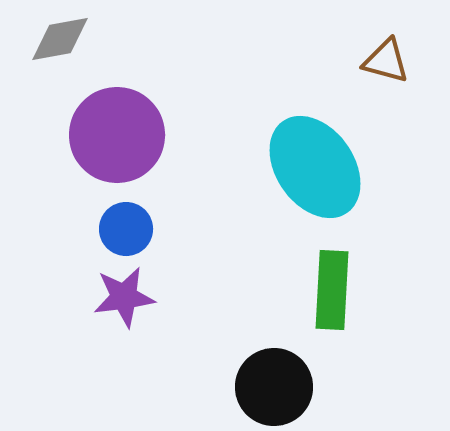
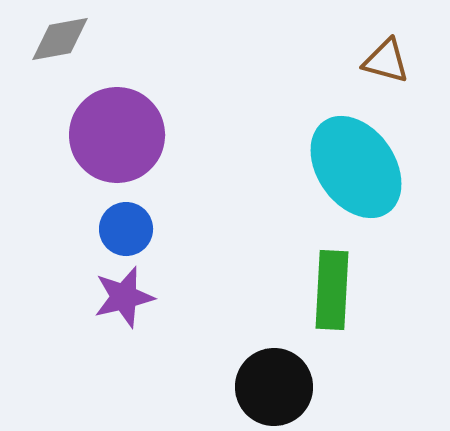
cyan ellipse: moved 41 px right
purple star: rotated 6 degrees counterclockwise
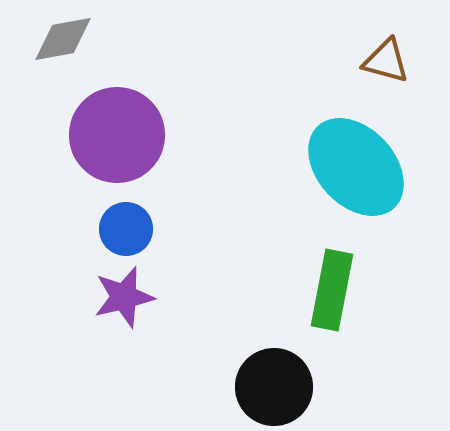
gray diamond: moved 3 px right
cyan ellipse: rotated 8 degrees counterclockwise
green rectangle: rotated 8 degrees clockwise
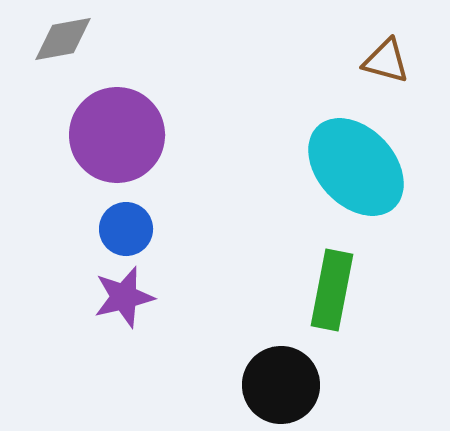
black circle: moved 7 px right, 2 px up
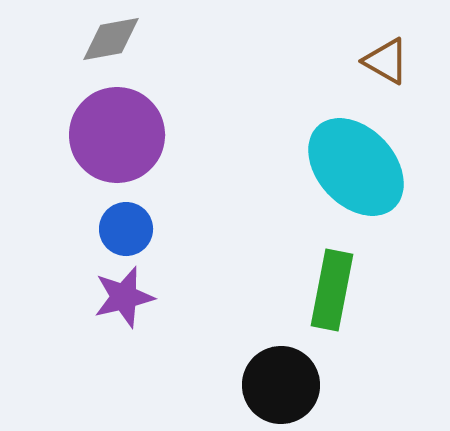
gray diamond: moved 48 px right
brown triangle: rotated 15 degrees clockwise
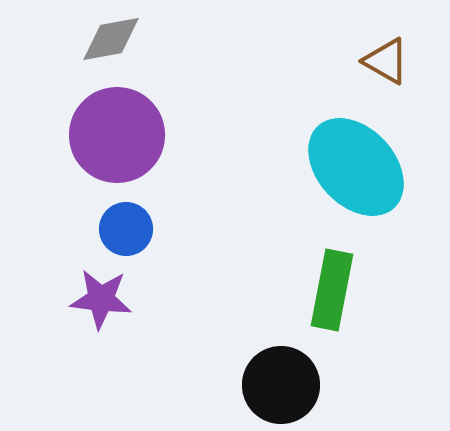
purple star: moved 23 px left, 2 px down; rotated 20 degrees clockwise
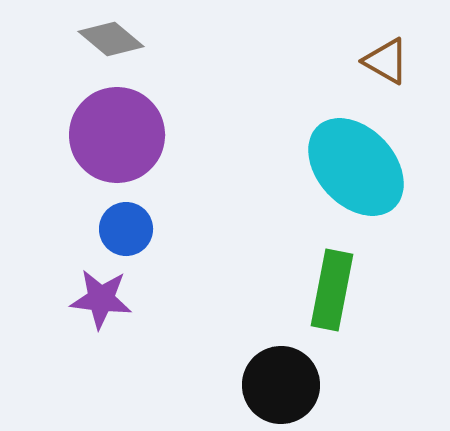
gray diamond: rotated 50 degrees clockwise
